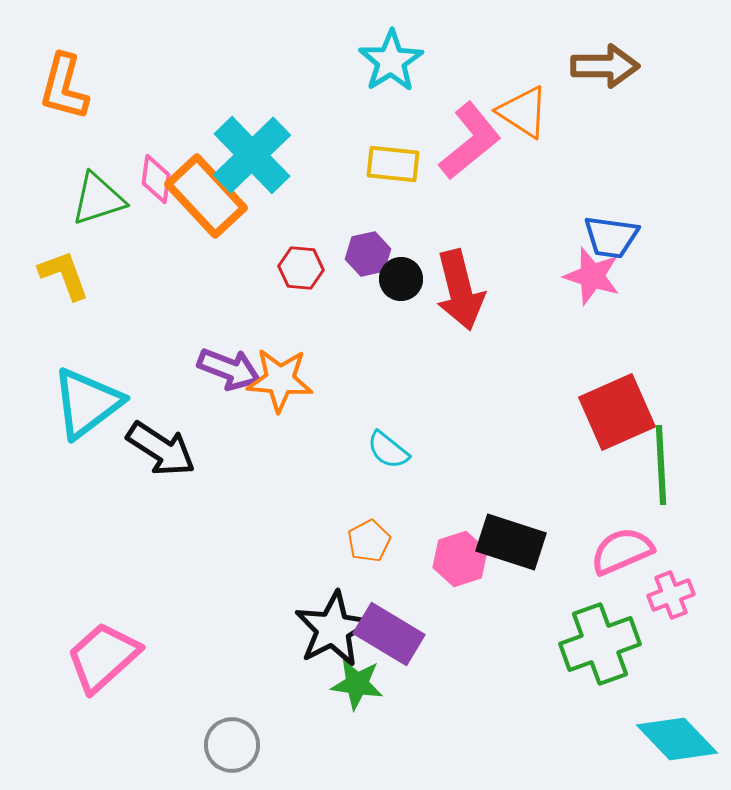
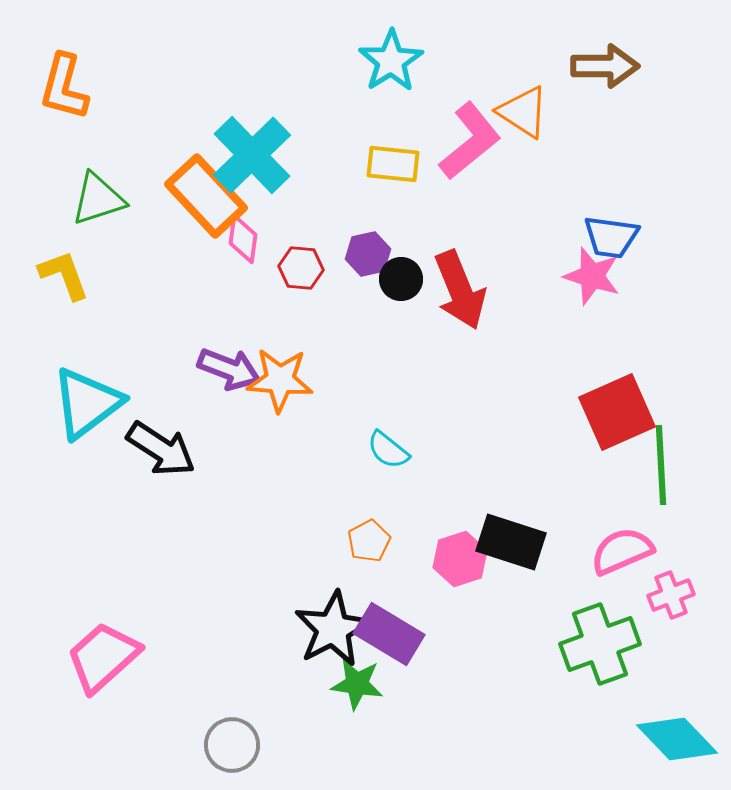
pink diamond: moved 87 px right, 60 px down
red arrow: rotated 8 degrees counterclockwise
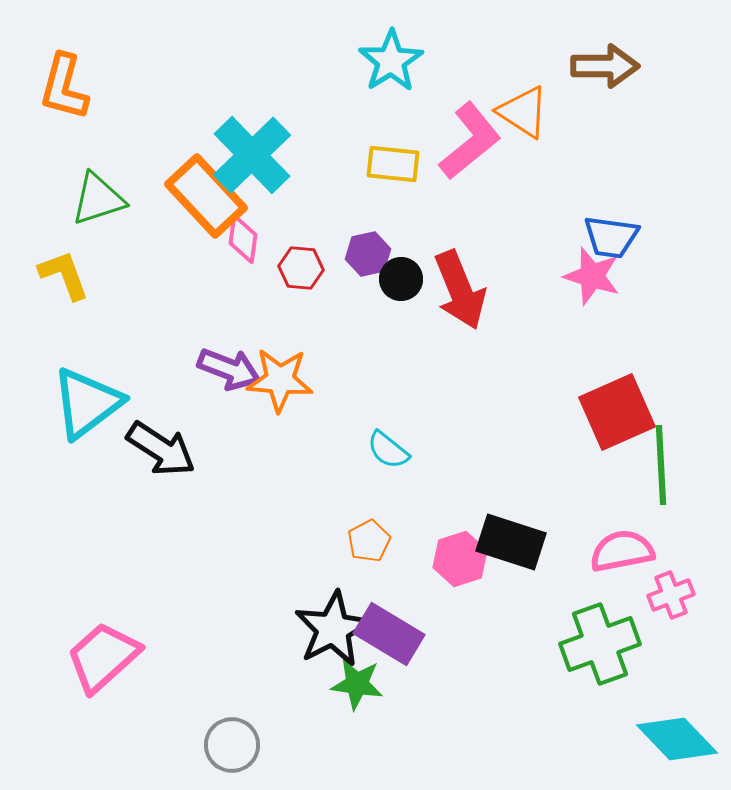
pink semicircle: rotated 12 degrees clockwise
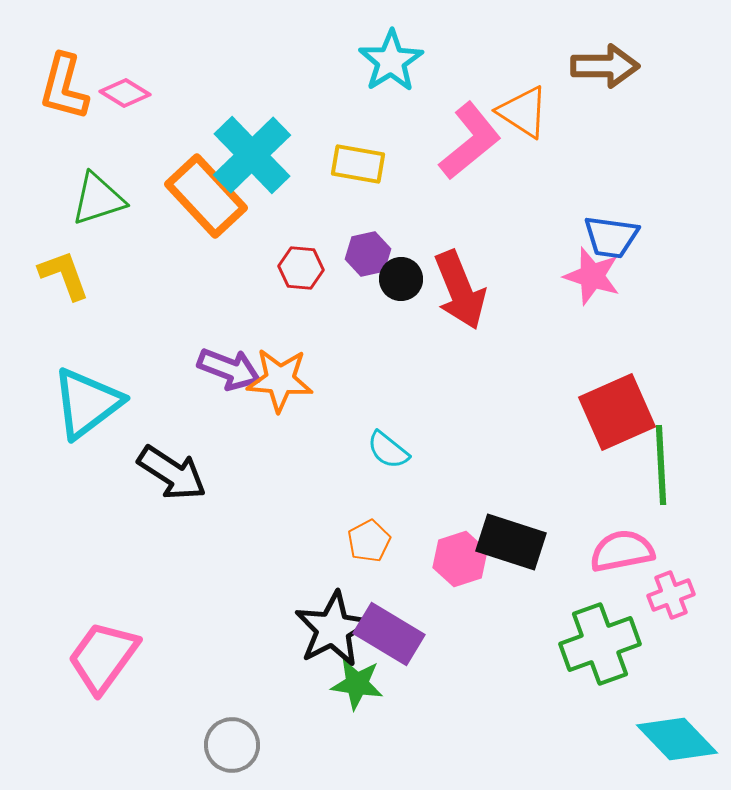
yellow rectangle: moved 35 px left; rotated 4 degrees clockwise
pink diamond: moved 118 px left, 146 px up; rotated 66 degrees counterclockwise
black arrow: moved 11 px right, 24 px down
pink trapezoid: rotated 12 degrees counterclockwise
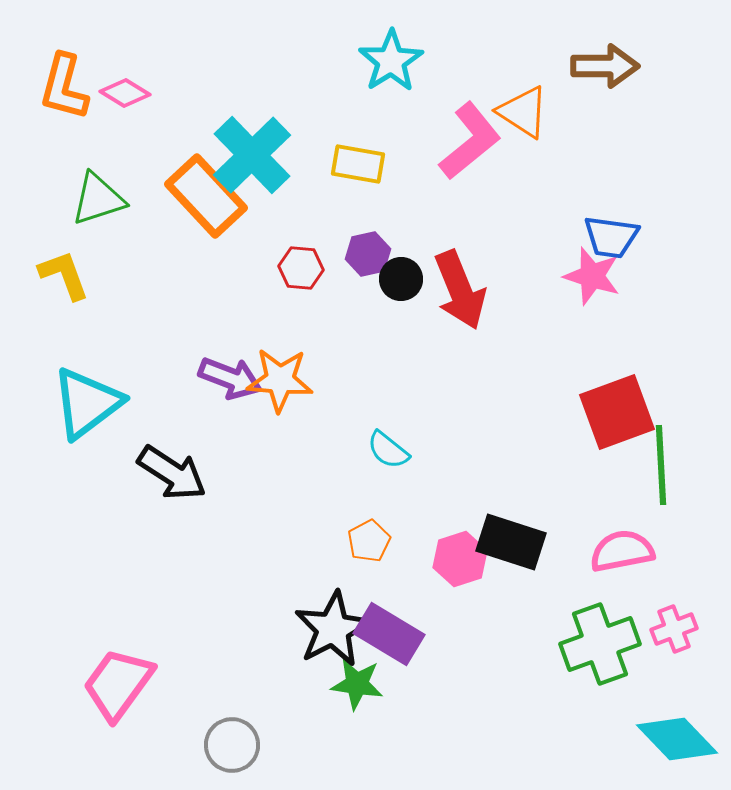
purple arrow: moved 1 px right, 9 px down
red square: rotated 4 degrees clockwise
pink cross: moved 3 px right, 34 px down
pink trapezoid: moved 15 px right, 27 px down
